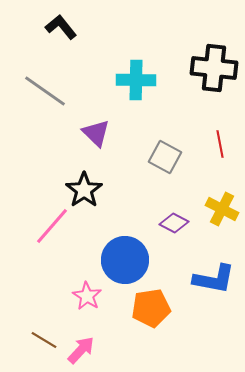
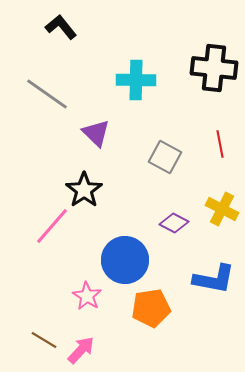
gray line: moved 2 px right, 3 px down
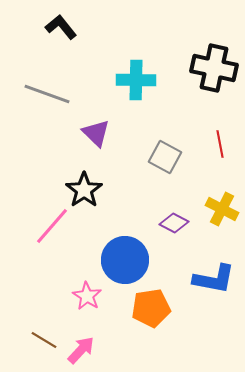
black cross: rotated 6 degrees clockwise
gray line: rotated 15 degrees counterclockwise
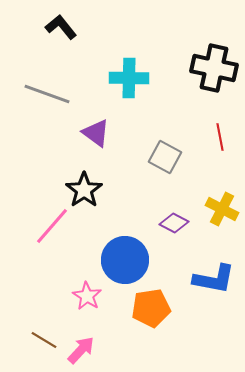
cyan cross: moved 7 px left, 2 px up
purple triangle: rotated 8 degrees counterclockwise
red line: moved 7 px up
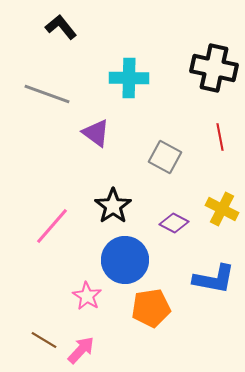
black star: moved 29 px right, 16 px down
